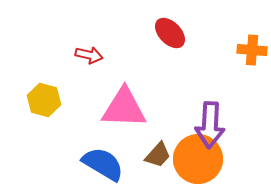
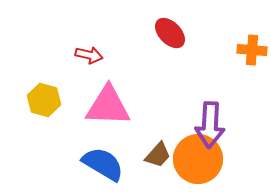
pink triangle: moved 16 px left, 2 px up
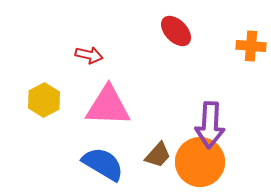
red ellipse: moved 6 px right, 2 px up
orange cross: moved 1 px left, 4 px up
yellow hexagon: rotated 16 degrees clockwise
orange circle: moved 2 px right, 3 px down
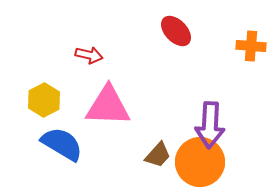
blue semicircle: moved 41 px left, 20 px up
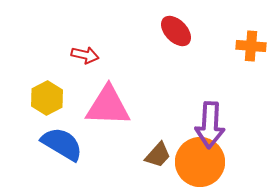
red arrow: moved 4 px left
yellow hexagon: moved 3 px right, 2 px up
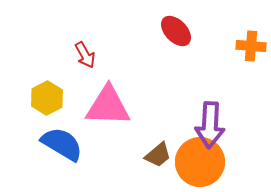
red arrow: rotated 48 degrees clockwise
brown trapezoid: rotated 8 degrees clockwise
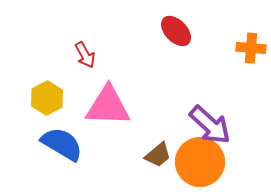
orange cross: moved 2 px down
purple arrow: rotated 51 degrees counterclockwise
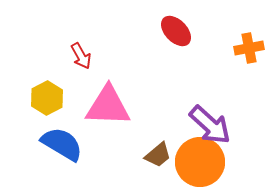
orange cross: moved 2 px left; rotated 16 degrees counterclockwise
red arrow: moved 4 px left, 1 px down
